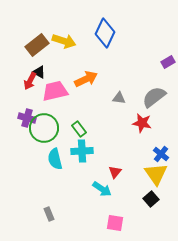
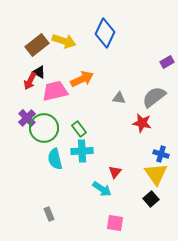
purple rectangle: moved 1 px left
orange arrow: moved 4 px left
purple cross: rotated 30 degrees clockwise
blue cross: rotated 21 degrees counterclockwise
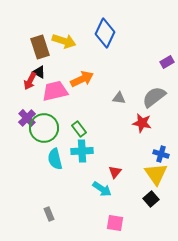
brown rectangle: moved 3 px right, 2 px down; rotated 70 degrees counterclockwise
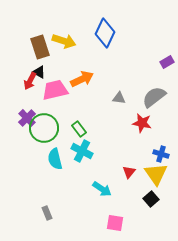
pink trapezoid: moved 1 px up
cyan cross: rotated 30 degrees clockwise
red triangle: moved 14 px right
gray rectangle: moved 2 px left, 1 px up
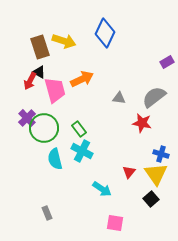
pink trapezoid: rotated 88 degrees clockwise
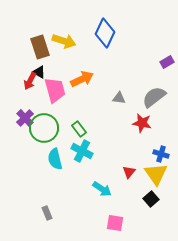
purple cross: moved 2 px left
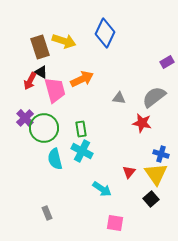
black triangle: moved 2 px right
green rectangle: moved 2 px right; rotated 28 degrees clockwise
